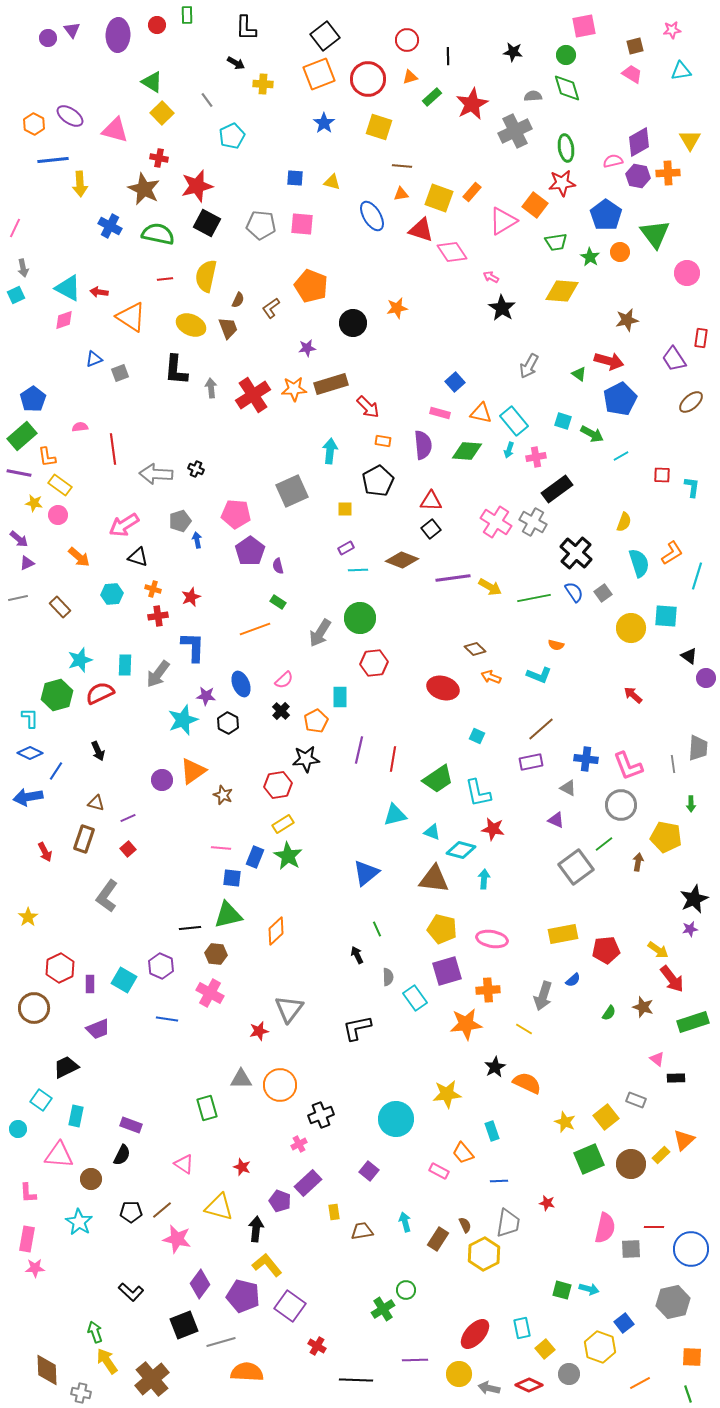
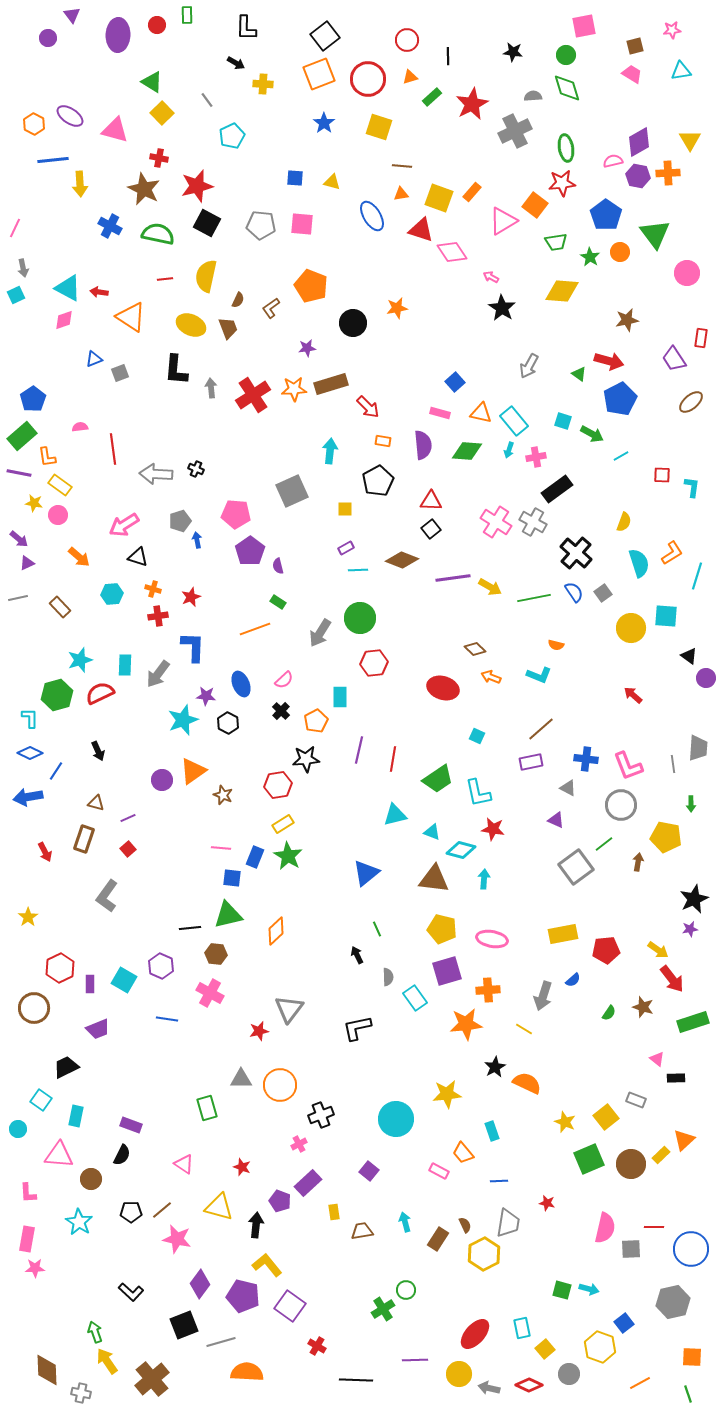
purple triangle at (72, 30): moved 15 px up
black arrow at (256, 1229): moved 4 px up
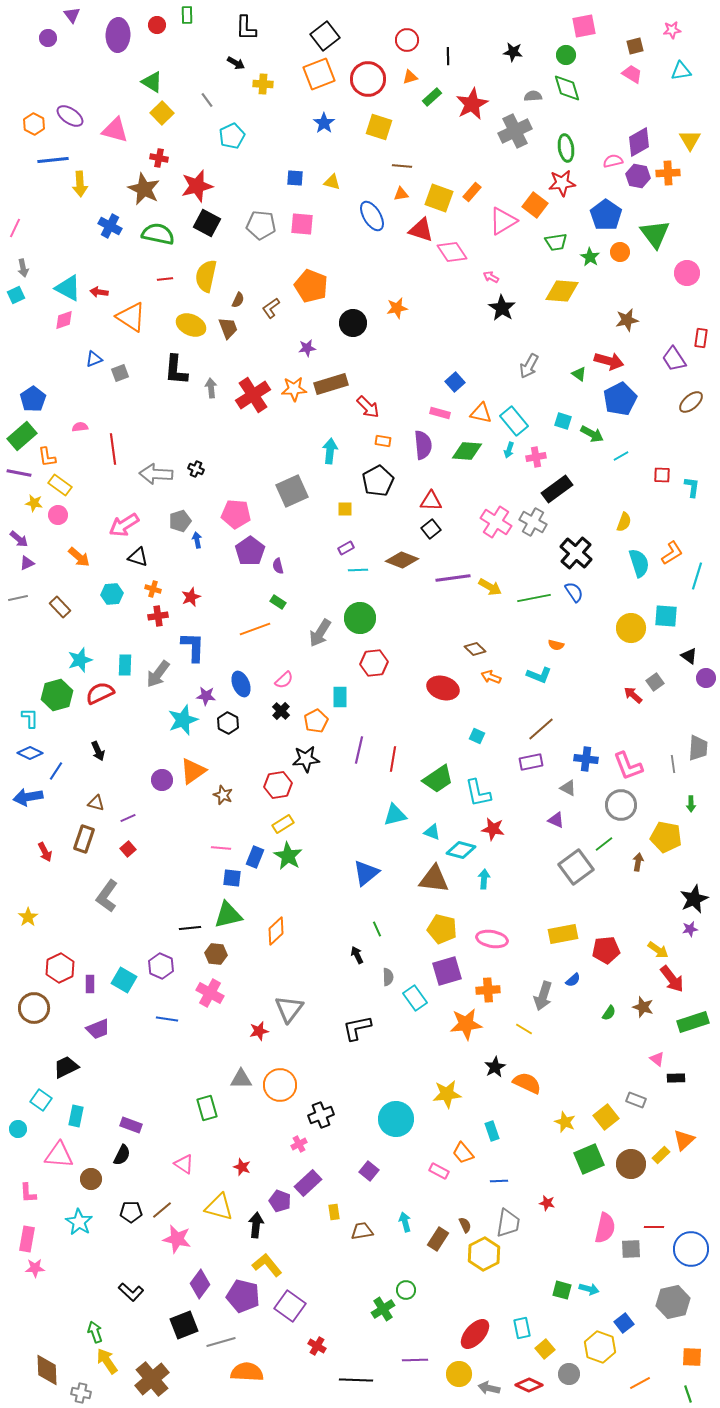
gray square at (603, 593): moved 52 px right, 89 px down
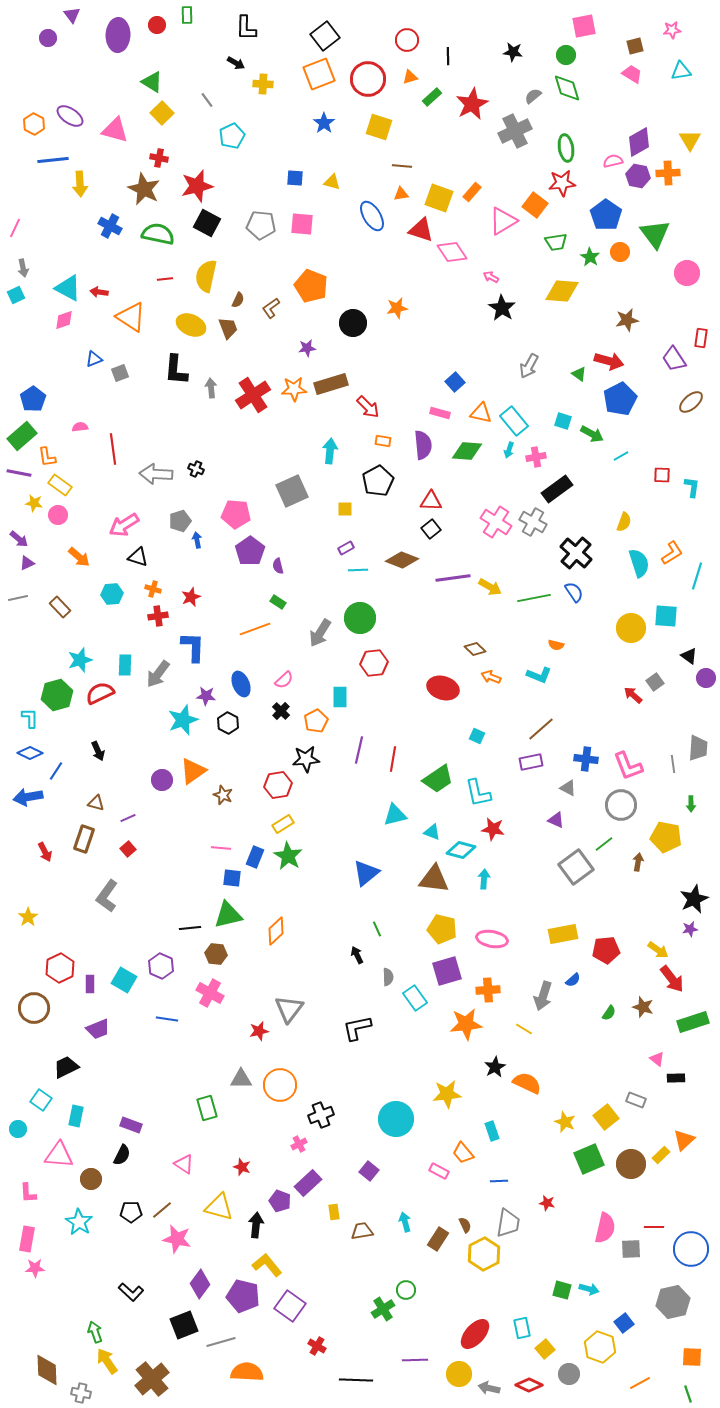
gray semicircle at (533, 96): rotated 36 degrees counterclockwise
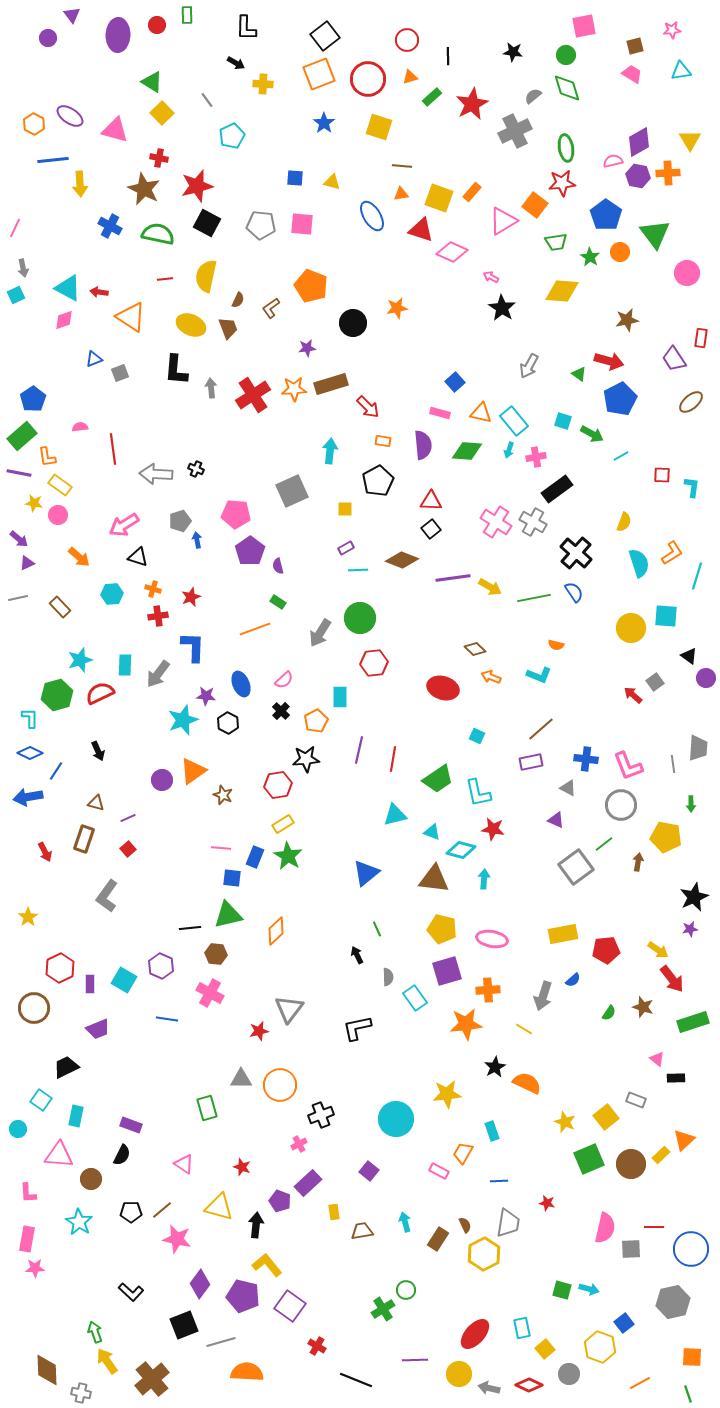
pink diamond at (452, 252): rotated 32 degrees counterclockwise
black star at (694, 899): moved 2 px up
orange trapezoid at (463, 1153): rotated 70 degrees clockwise
black line at (356, 1380): rotated 20 degrees clockwise
